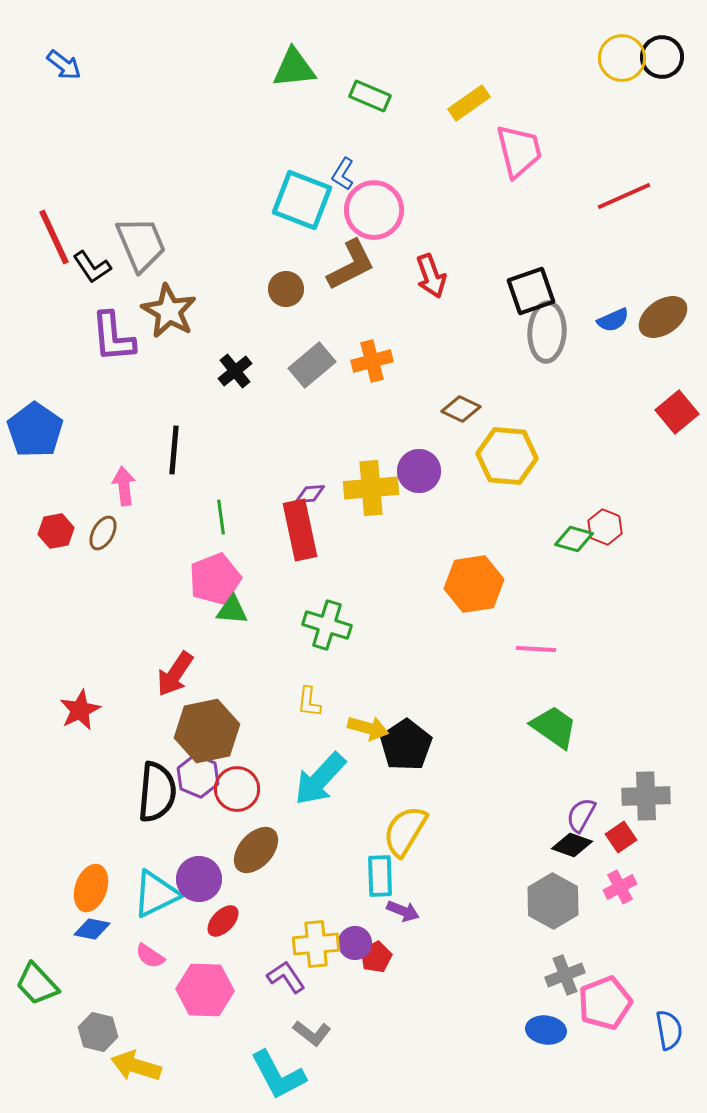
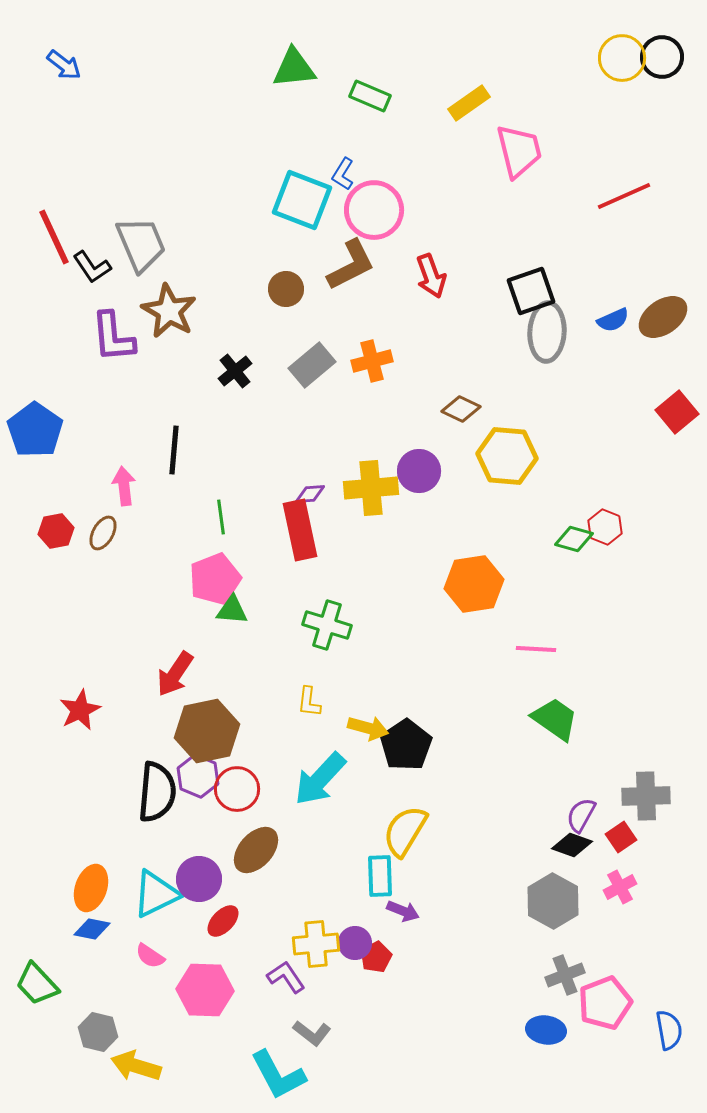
green trapezoid at (554, 727): moved 1 px right, 8 px up
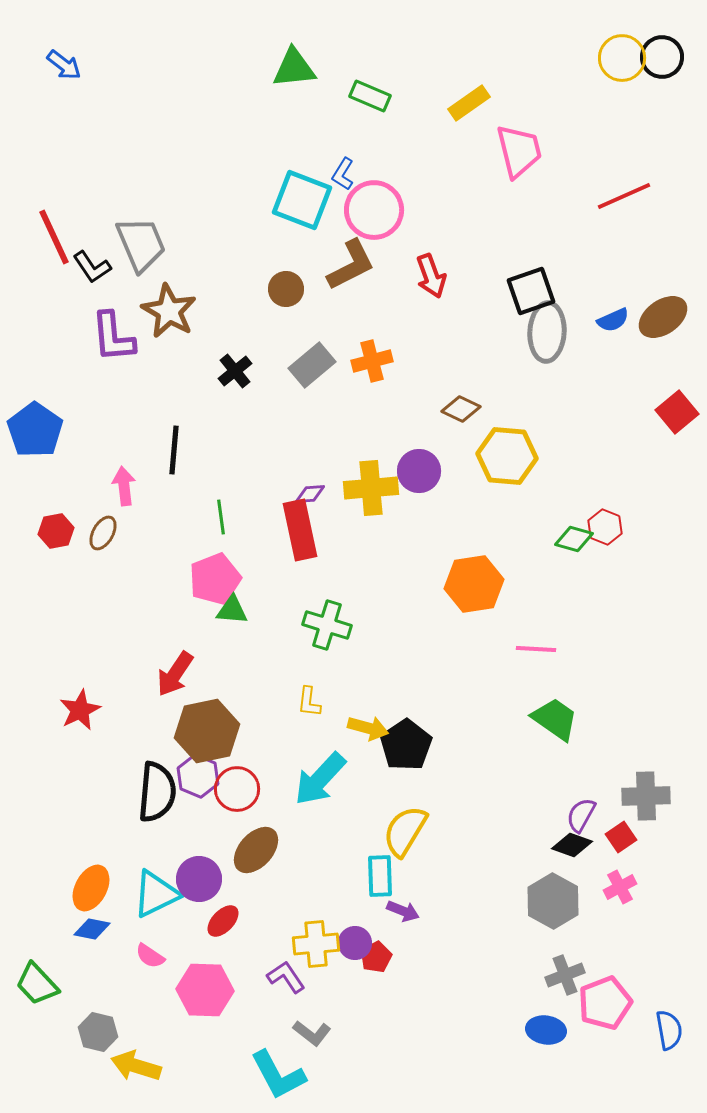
orange ellipse at (91, 888): rotated 9 degrees clockwise
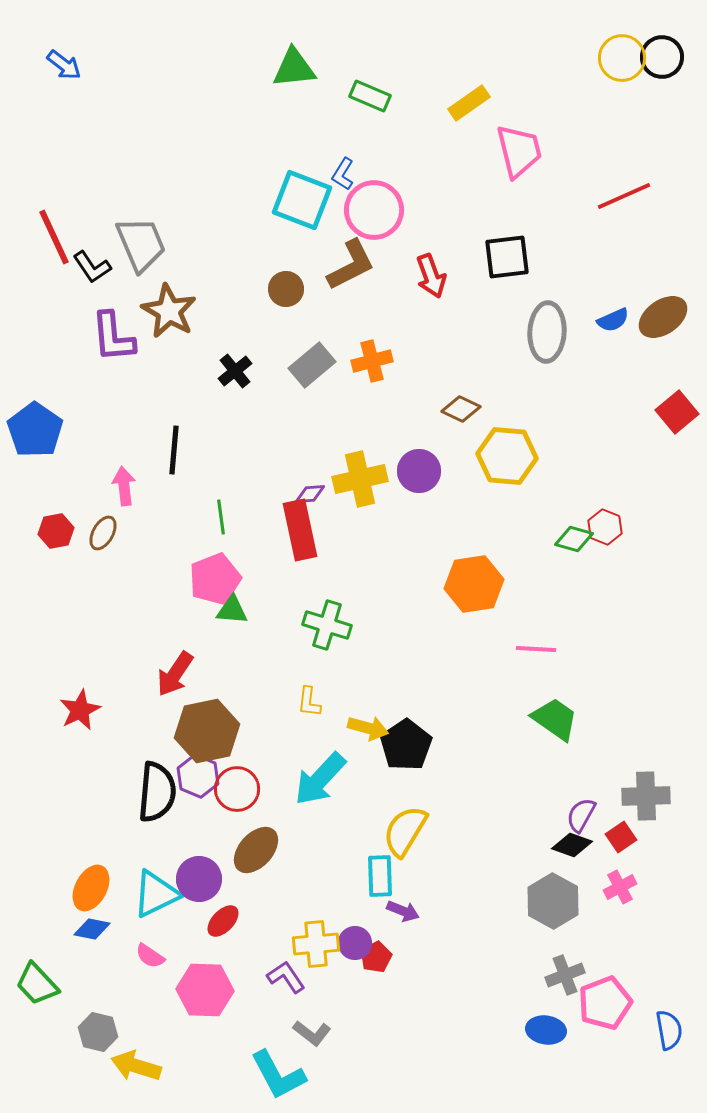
black square at (531, 291): moved 24 px left, 34 px up; rotated 12 degrees clockwise
yellow cross at (371, 488): moved 11 px left, 9 px up; rotated 8 degrees counterclockwise
